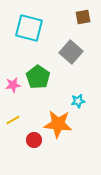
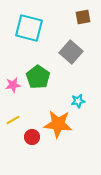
red circle: moved 2 px left, 3 px up
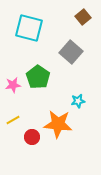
brown square: rotated 28 degrees counterclockwise
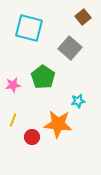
gray square: moved 1 px left, 4 px up
green pentagon: moved 5 px right
yellow line: rotated 40 degrees counterclockwise
